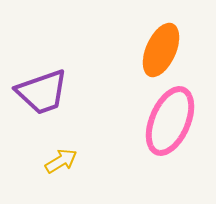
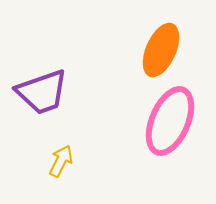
yellow arrow: rotated 32 degrees counterclockwise
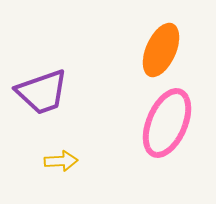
pink ellipse: moved 3 px left, 2 px down
yellow arrow: rotated 60 degrees clockwise
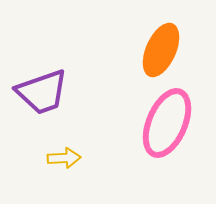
yellow arrow: moved 3 px right, 3 px up
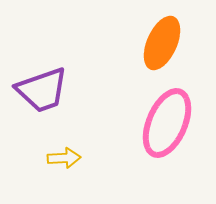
orange ellipse: moved 1 px right, 7 px up
purple trapezoid: moved 2 px up
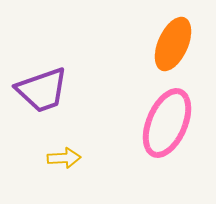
orange ellipse: moved 11 px right, 1 px down
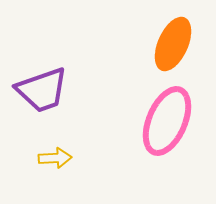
pink ellipse: moved 2 px up
yellow arrow: moved 9 px left
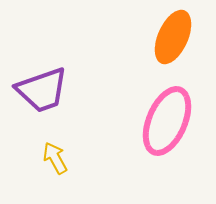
orange ellipse: moved 7 px up
yellow arrow: rotated 116 degrees counterclockwise
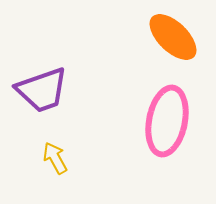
orange ellipse: rotated 70 degrees counterclockwise
pink ellipse: rotated 12 degrees counterclockwise
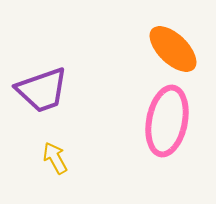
orange ellipse: moved 12 px down
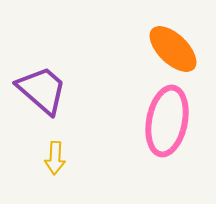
purple trapezoid: rotated 120 degrees counterclockwise
yellow arrow: rotated 148 degrees counterclockwise
